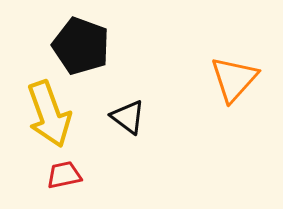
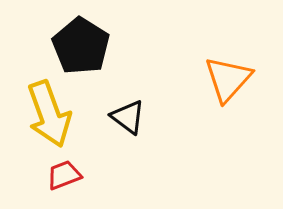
black pentagon: rotated 12 degrees clockwise
orange triangle: moved 6 px left
red trapezoid: rotated 9 degrees counterclockwise
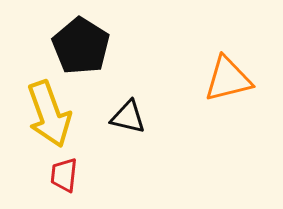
orange triangle: rotated 34 degrees clockwise
black triangle: rotated 24 degrees counterclockwise
red trapezoid: rotated 63 degrees counterclockwise
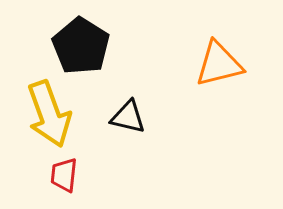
orange triangle: moved 9 px left, 15 px up
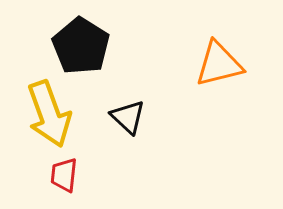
black triangle: rotated 30 degrees clockwise
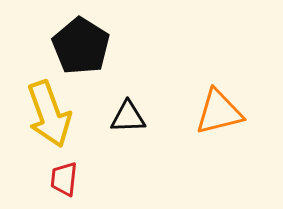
orange triangle: moved 48 px down
black triangle: rotated 45 degrees counterclockwise
red trapezoid: moved 4 px down
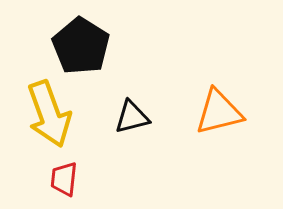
black triangle: moved 4 px right; rotated 12 degrees counterclockwise
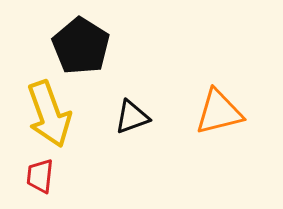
black triangle: rotated 6 degrees counterclockwise
red trapezoid: moved 24 px left, 3 px up
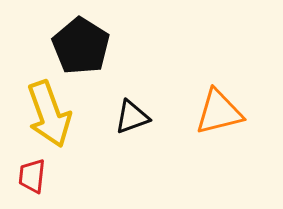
red trapezoid: moved 8 px left
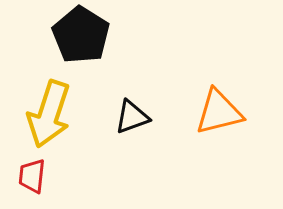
black pentagon: moved 11 px up
yellow arrow: rotated 38 degrees clockwise
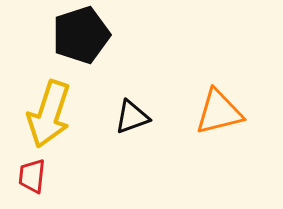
black pentagon: rotated 22 degrees clockwise
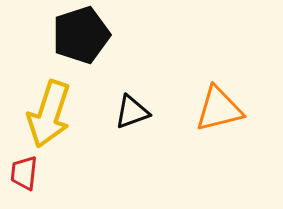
orange triangle: moved 3 px up
black triangle: moved 5 px up
red trapezoid: moved 8 px left, 3 px up
